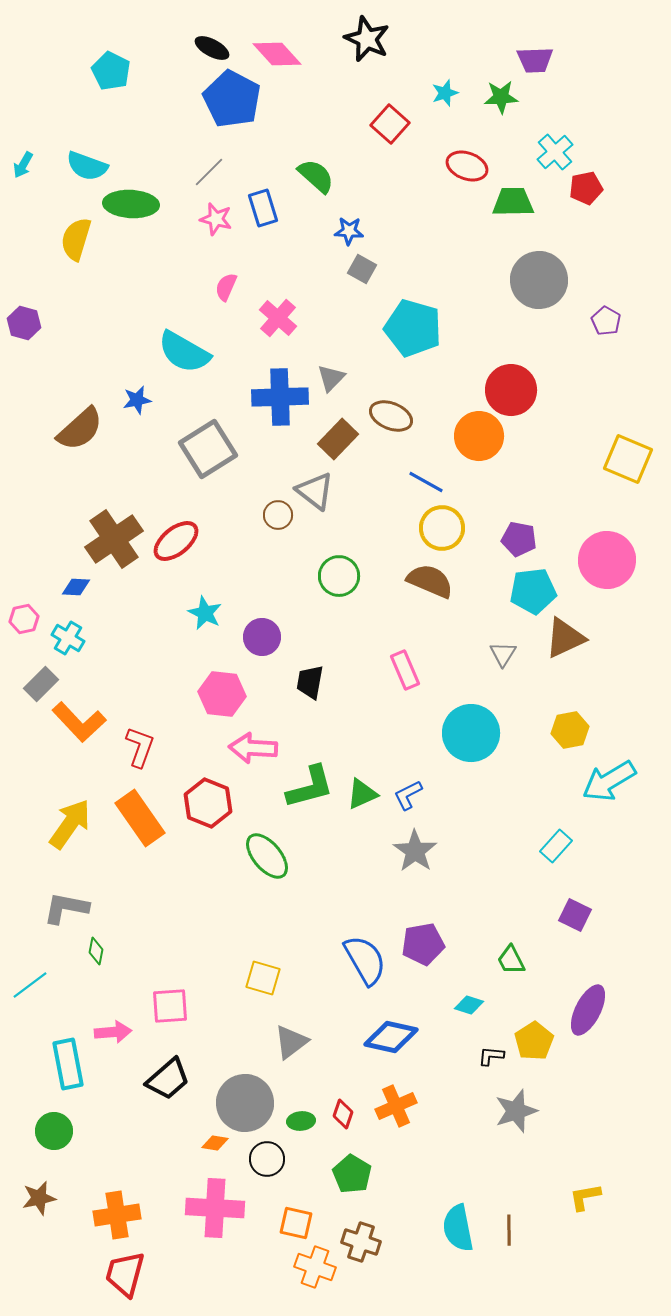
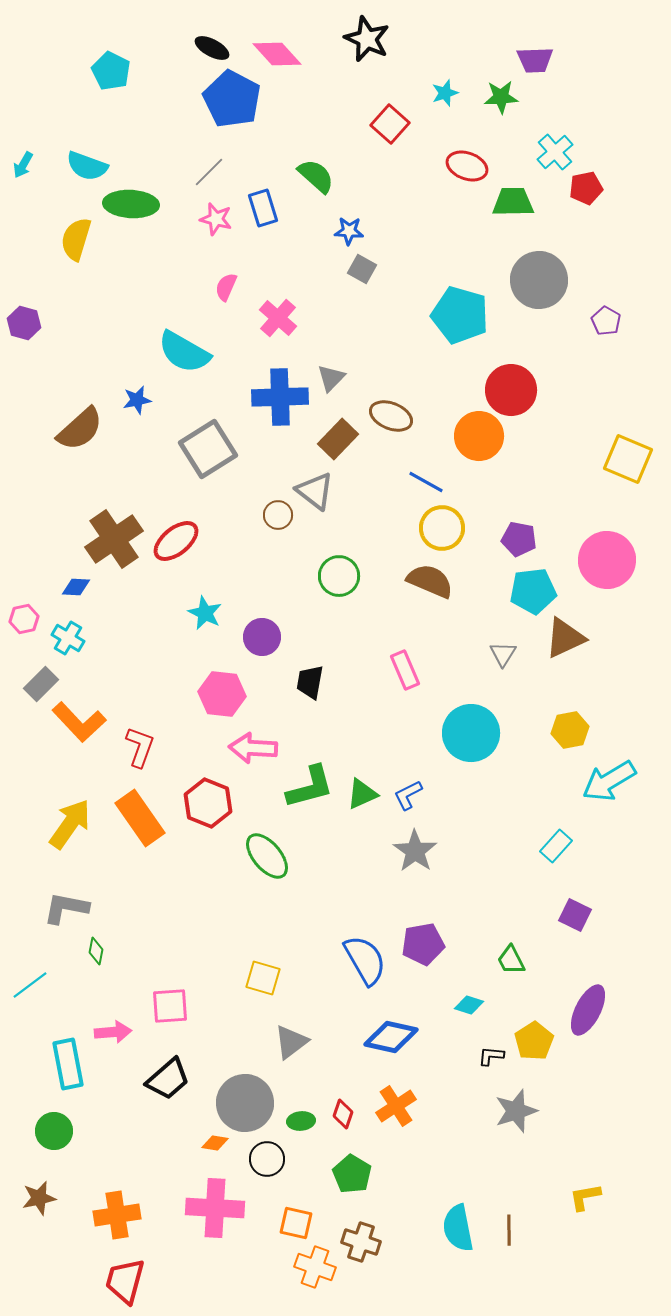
cyan pentagon at (413, 328): moved 47 px right, 13 px up
orange cross at (396, 1106): rotated 9 degrees counterclockwise
red trapezoid at (125, 1274): moved 7 px down
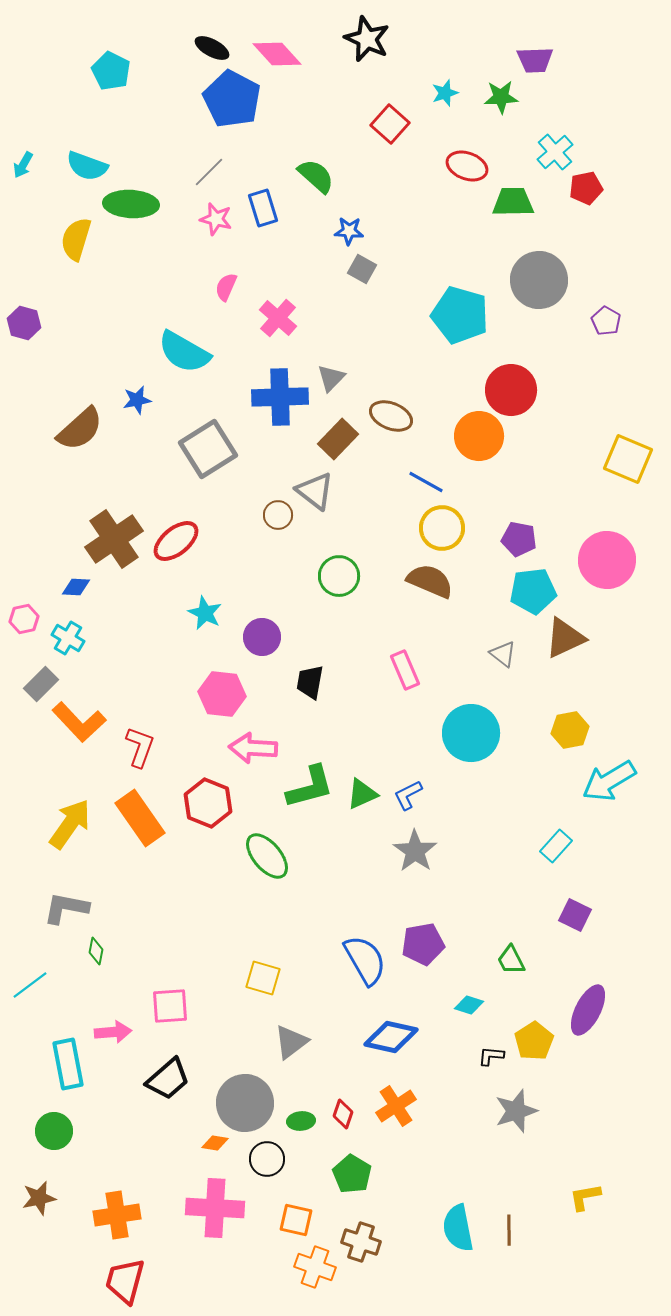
gray triangle at (503, 654): rotated 24 degrees counterclockwise
orange square at (296, 1223): moved 3 px up
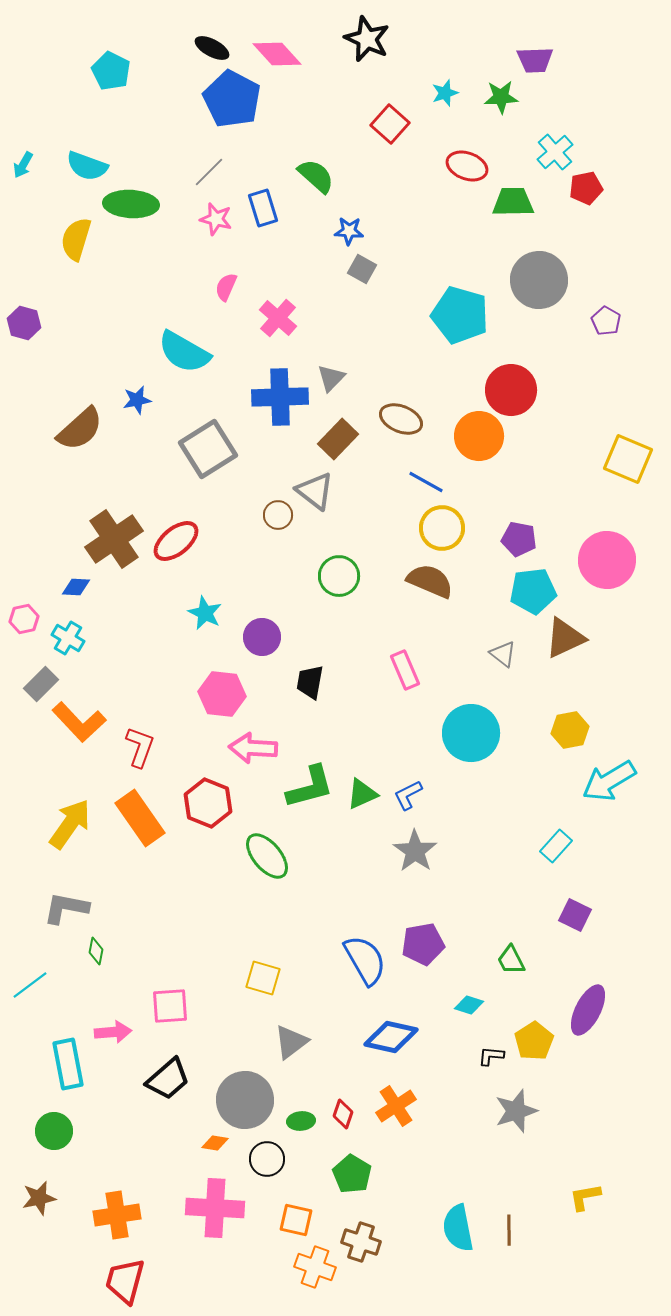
brown ellipse at (391, 416): moved 10 px right, 3 px down
gray circle at (245, 1103): moved 3 px up
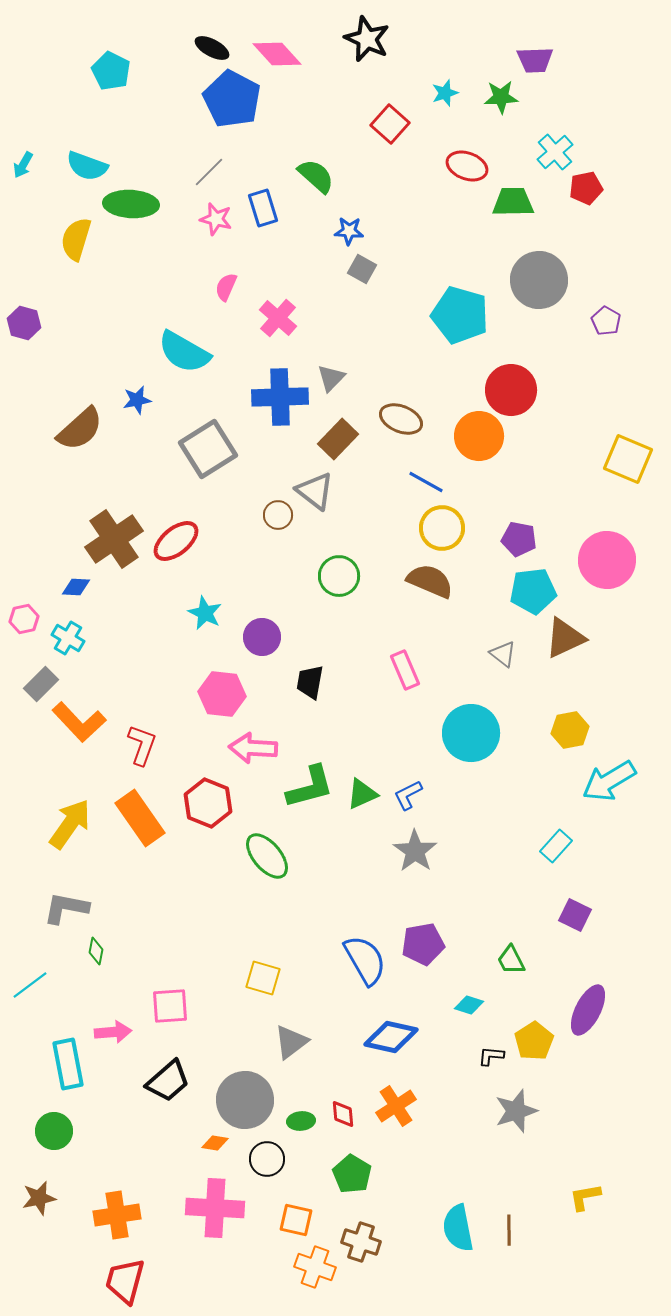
red L-shape at (140, 747): moved 2 px right, 2 px up
black trapezoid at (168, 1079): moved 2 px down
red diamond at (343, 1114): rotated 24 degrees counterclockwise
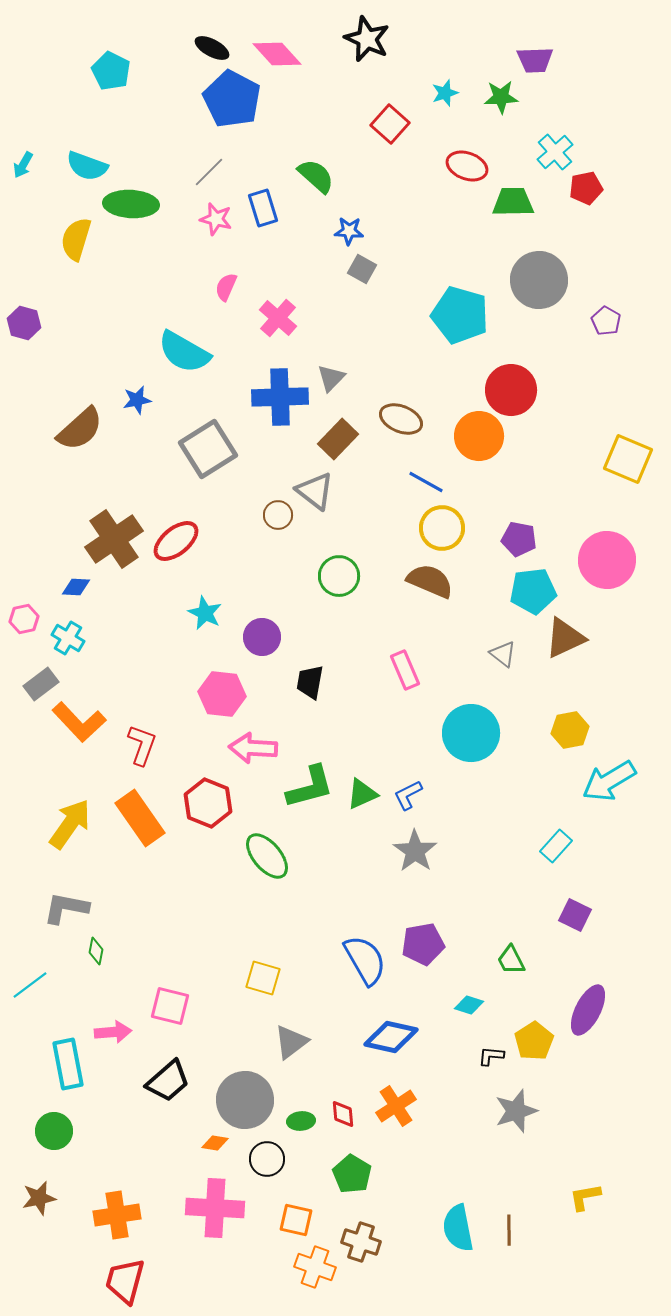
gray rectangle at (41, 684): rotated 8 degrees clockwise
pink square at (170, 1006): rotated 18 degrees clockwise
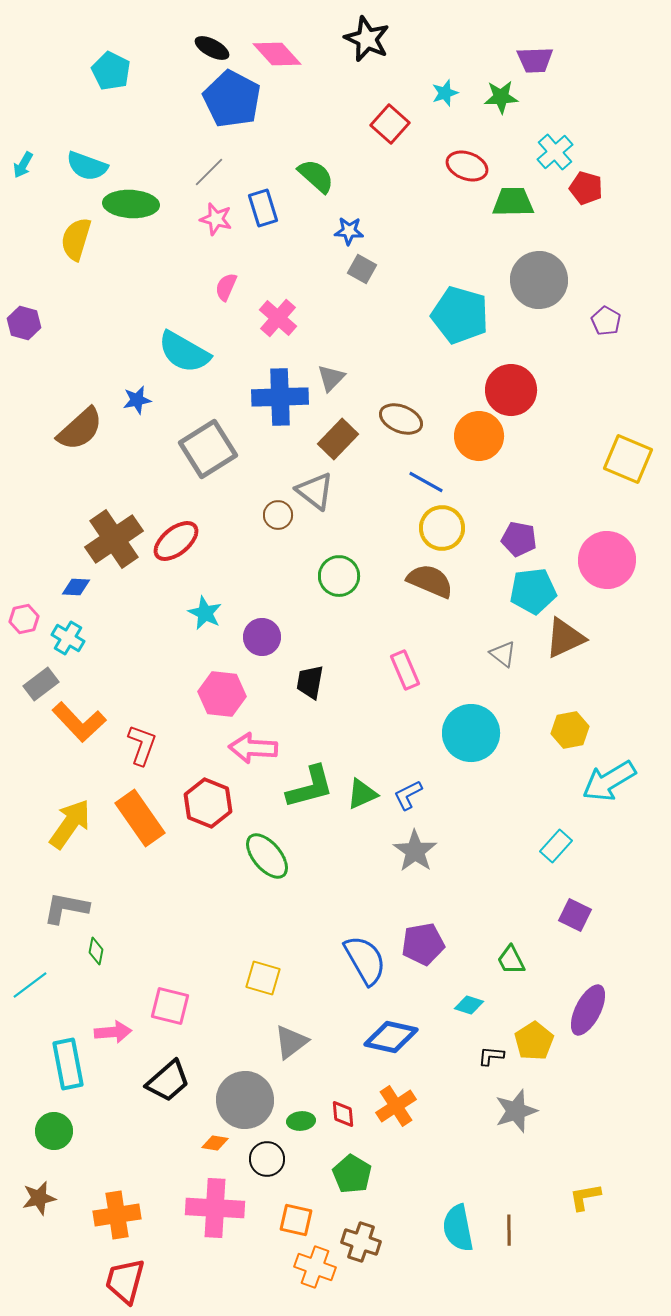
red pentagon at (586, 188): rotated 28 degrees clockwise
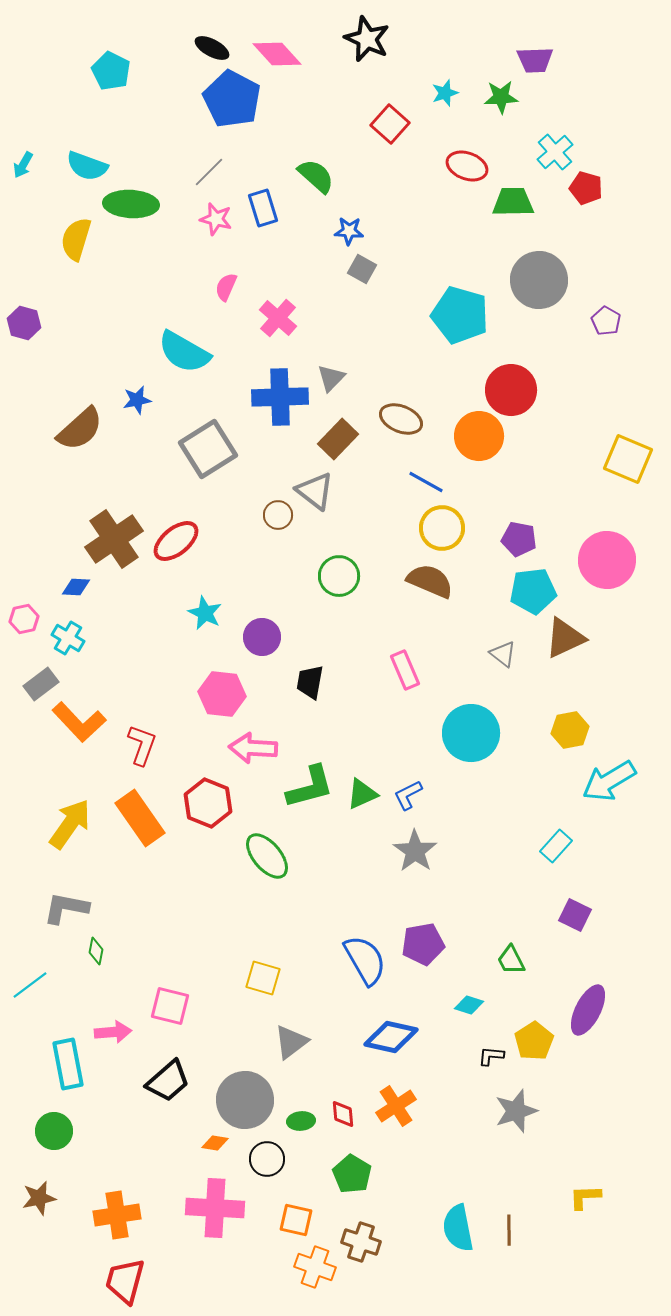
yellow L-shape at (585, 1197): rotated 8 degrees clockwise
